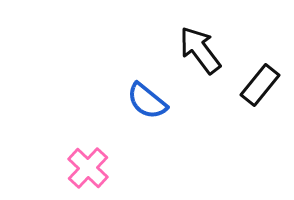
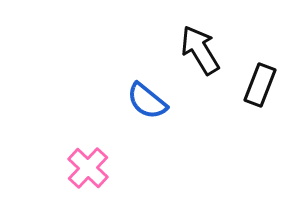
black arrow: rotated 6 degrees clockwise
black rectangle: rotated 18 degrees counterclockwise
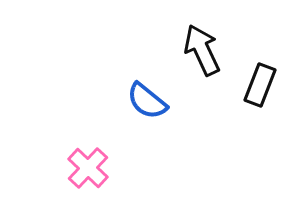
black arrow: moved 2 px right; rotated 6 degrees clockwise
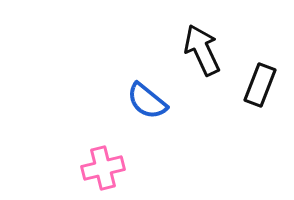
pink cross: moved 15 px right; rotated 33 degrees clockwise
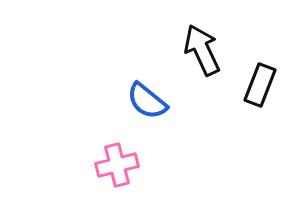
pink cross: moved 14 px right, 3 px up
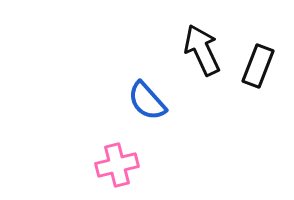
black rectangle: moved 2 px left, 19 px up
blue semicircle: rotated 9 degrees clockwise
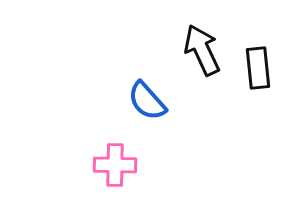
black rectangle: moved 2 px down; rotated 27 degrees counterclockwise
pink cross: moved 2 px left; rotated 15 degrees clockwise
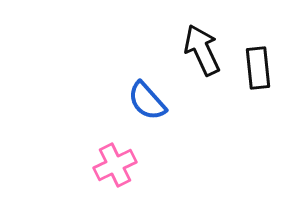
pink cross: rotated 27 degrees counterclockwise
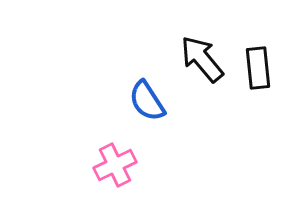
black arrow: moved 9 px down; rotated 15 degrees counterclockwise
blue semicircle: rotated 9 degrees clockwise
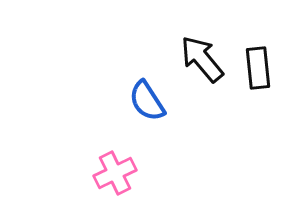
pink cross: moved 8 px down
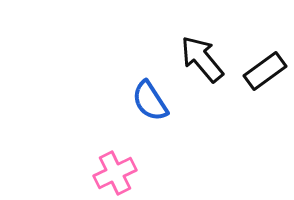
black rectangle: moved 7 px right, 3 px down; rotated 60 degrees clockwise
blue semicircle: moved 3 px right
